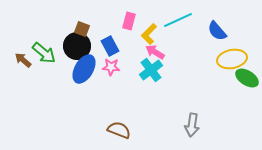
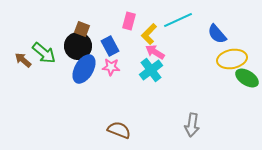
blue semicircle: moved 3 px down
black circle: moved 1 px right
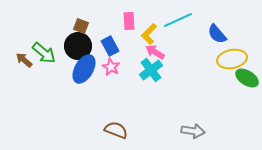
pink rectangle: rotated 18 degrees counterclockwise
brown square: moved 1 px left, 3 px up
brown arrow: moved 1 px right
pink star: rotated 24 degrees clockwise
gray arrow: moved 1 px right, 6 px down; rotated 90 degrees counterclockwise
brown semicircle: moved 3 px left
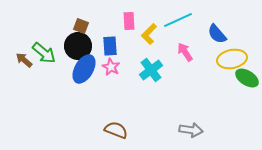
blue rectangle: rotated 24 degrees clockwise
pink arrow: moved 30 px right; rotated 24 degrees clockwise
gray arrow: moved 2 px left, 1 px up
